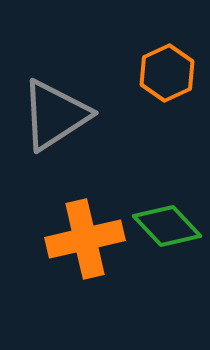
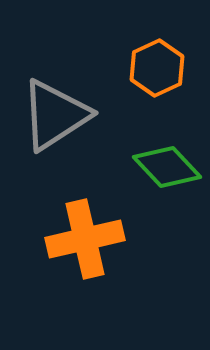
orange hexagon: moved 10 px left, 5 px up
green diamond: moved 59 px up
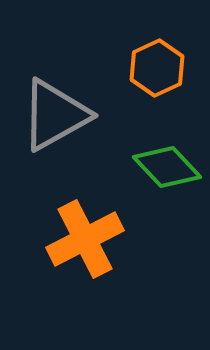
gray triangle: rotated 4 degrees clockwise
orange cross: rotated 14 degrees counterclockwise
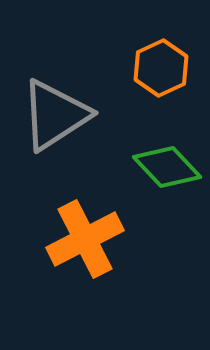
orange hexagon: moved 4 px right
gray triangle: rotated 4 degrees counterclockwise
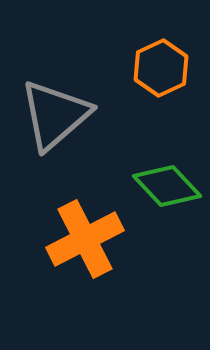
gray triangle: rotated 8 degrees counterclockwise
green diamond: moved 19 px down
